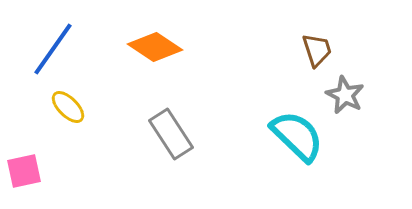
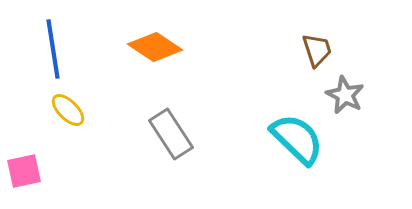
blue line: rotated 44 degrees counterclockwise
yellow ellipse: moved 3 px down
cyan semicircle: moved 3 px down
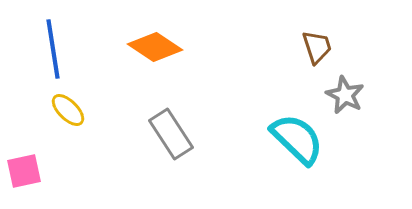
brown trapezoid: moved 3 px up
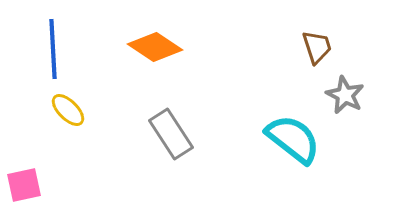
blue line: rotated 6 degrees clockwise
cyan semicircle: moved 4 px left; rotated 6 degrees counterclockwise
pink square: moved 14 px down
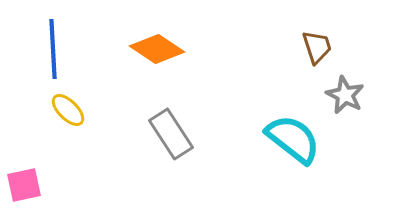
orange diamond: moved 2 px right, 2 px down
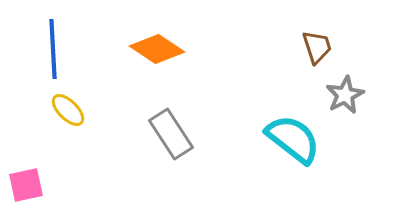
gray star: rotated 18 degrees clockwise
pink square: moved 2 px right
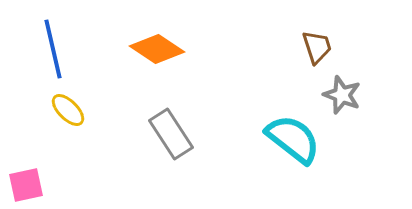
blue line: rotated 10 degrees counterclockwise
gray star: moved 3 px left; rotated 24 degrees counterclockwise
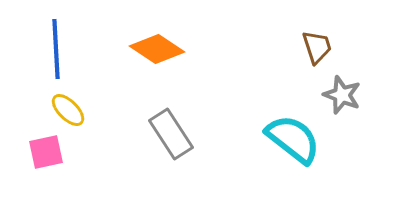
blue line: moved 3 px right; rotated 10 degrees clockwise
pink square: moved 20 px right, 33 px up
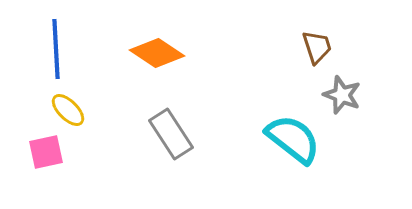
orange diamond: moved 4 px down
